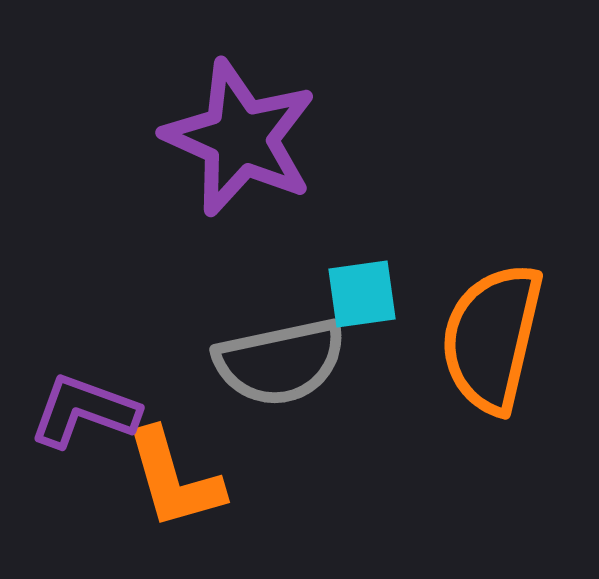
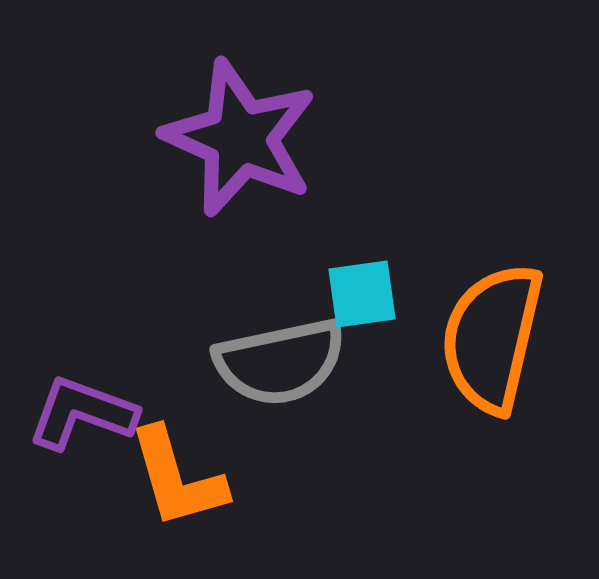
purple L-shape: moved 2 px left, 2 px down
orange L-shape: moved 3 px right, 1 px up
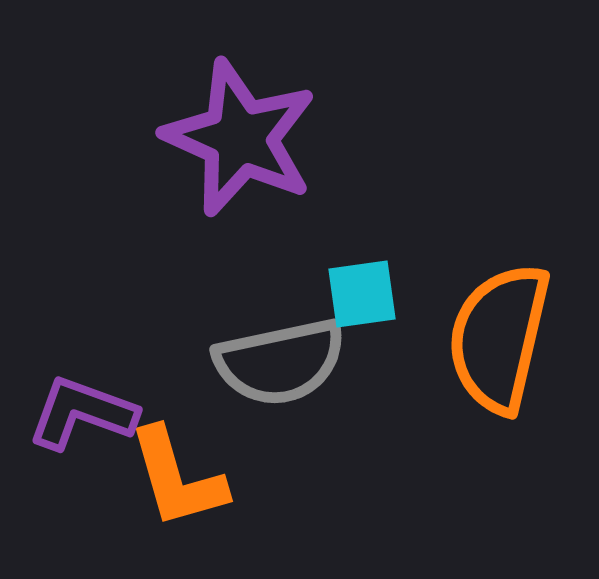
orange semicircle: moved 7 px right
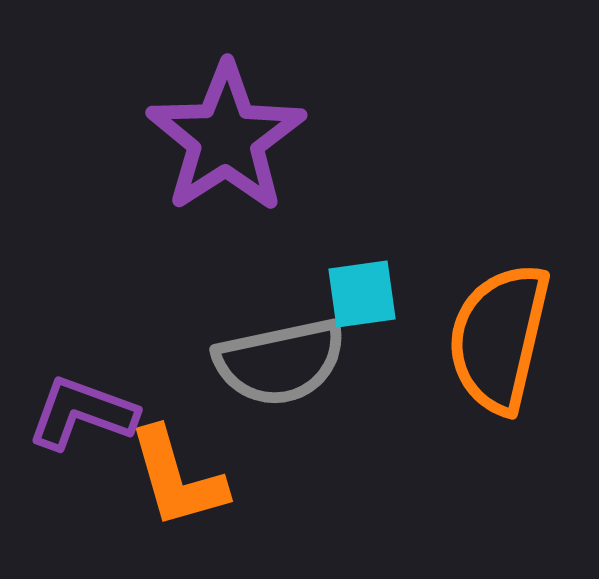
purple star: moved 14 px left; rotated 15 degrees clockwise
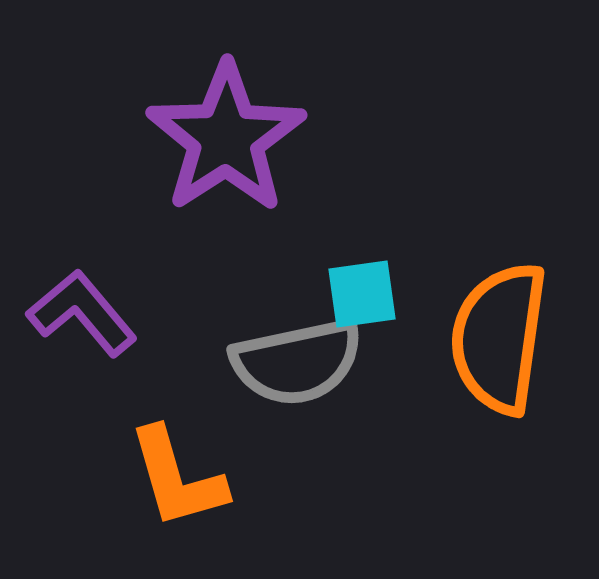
orange semicircle: rotated 5 degrees counterclockwise
gray semicircle: moved 17 px right
purple L-shape: moved 100 px up; rotated 30 degrees clockwise
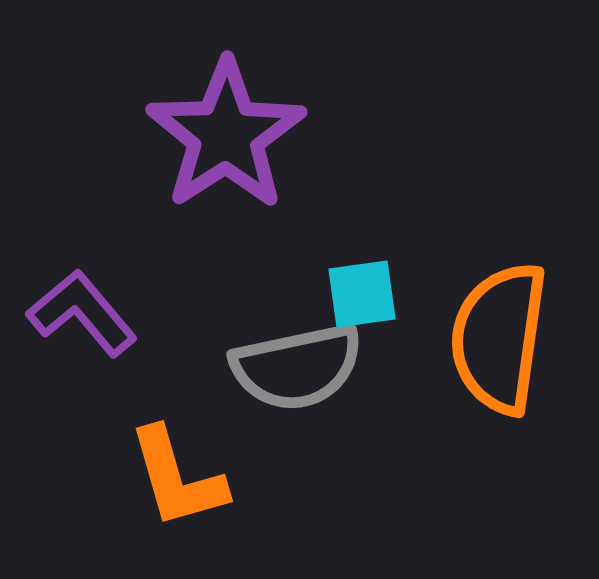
purple star: moved 3 px up
gray semicircle: moved 5 px down
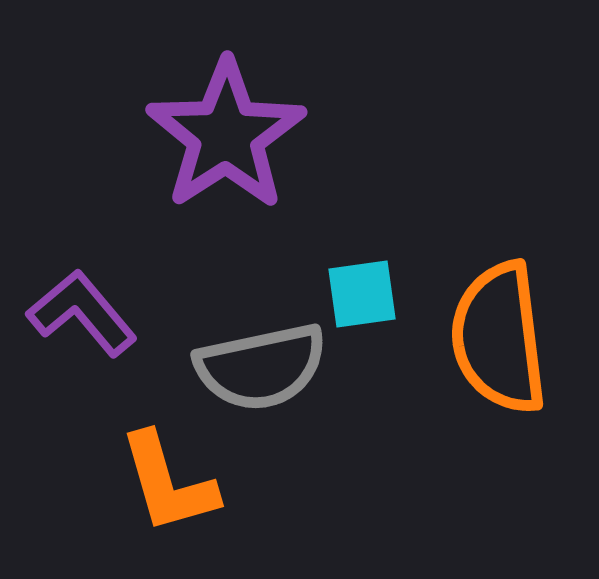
orange semicircle: rotated 15 degrees counterclockwise
gray semicircle: moved 36 px left
orange L-shape: moved 9 px left, 5 px down
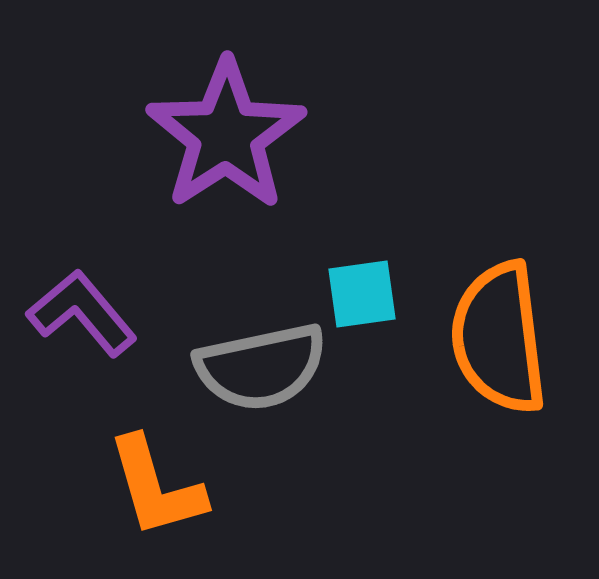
orange L-shape: moved 12 px left, 4 px down
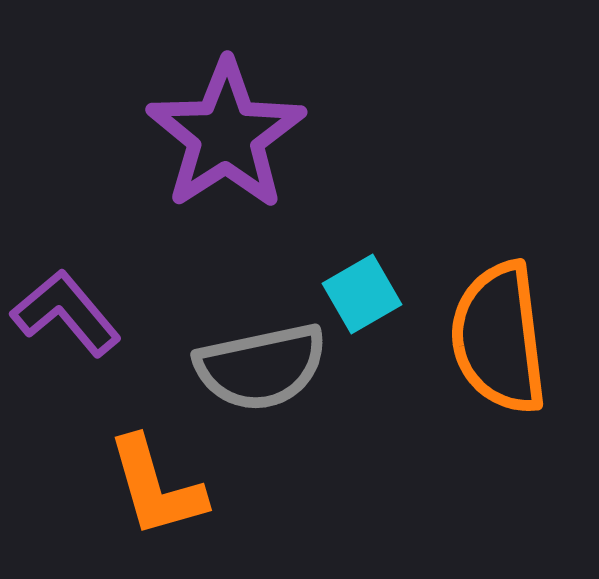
cyan square: rotated 22 degrees counterclockwise
purple L-shape: moved 16 px left
